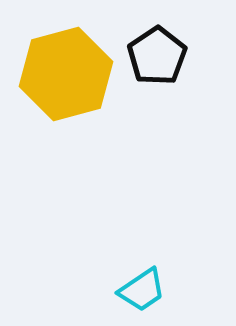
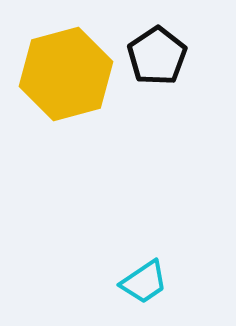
cyan trapezoid: moved 2 px right, 8 px up
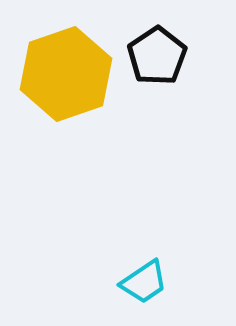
yellow hexagon: rotated 4 degrees counterclockwise
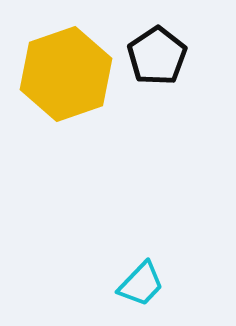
cyan trapezoid: moved 3 px left, 2 px down; rotated 12 degrees counterclockwise
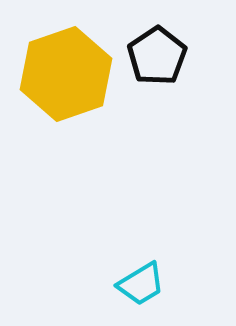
cyan trapezoid: rotated 15 degrees clockwise
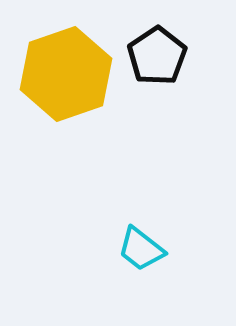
cyan trapezoid: moved 35 px up; rotated 69 degrees clockwise
